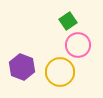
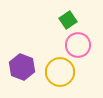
green square: moved 1 px up
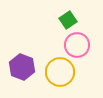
pink circle: moved 1 px left
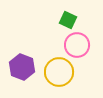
green square: rotated 30 degrees counterclockwise
yellow circle: moved 1 px left
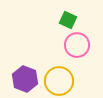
purple hexagon: moved 3 px right, 12 px down
yellow circle: moved 9 px down
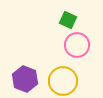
yellow circle: moved 4 px right
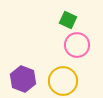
purple hexagon: moved 2 px left
